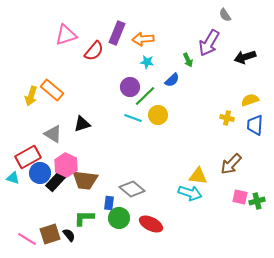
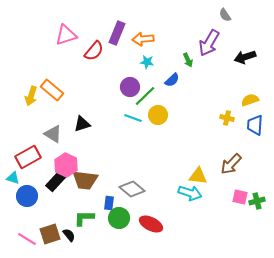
blue circle: moved 13 px left, 23 px down
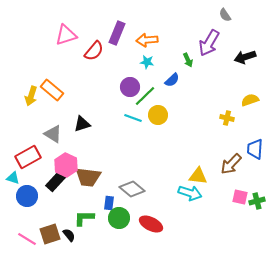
orange arrow: moved 4 px right, 1 px down
blue trapezoid: moved 24 px down
brown trapezoid: moved 3 px right, 3 px up
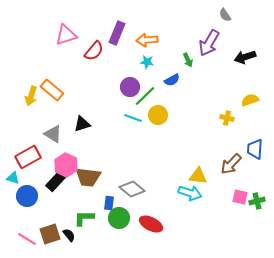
blue semicircle: rotated 14 degrees clockwise
